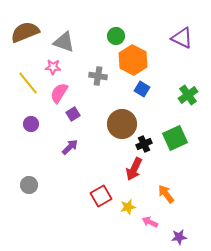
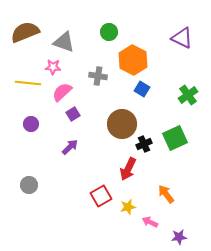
green circle: moved 7 px left, 4 px up
yellow line: rotated 45 degrees counterclockwise
pink semicircle: moved 3 px right, 1 px up; rotated 15 degrees clockwise
red arrow: moved 6 px left
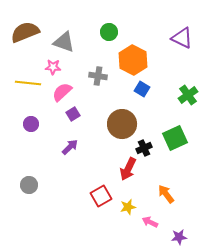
black cross: moved 4 px down
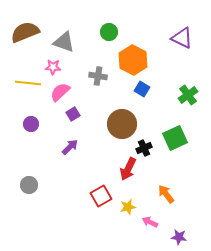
pink semicircle: moved 2 px left
purple star: rotated 14 degrees clockwise
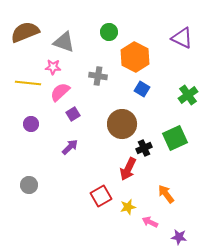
orange hexagon: moved 2 px right, 3 px up
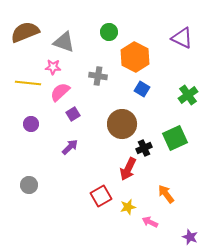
purple star: moved 11 px right; rotated 14 degrees clockwise
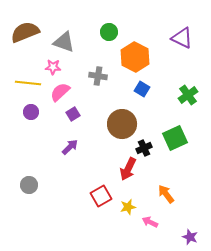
purple circle: moved 12 px up
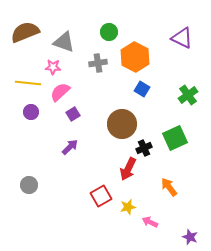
gray cross: moved 13 px up; rotated 18 degrees counterclockwise
orange arrow: moved 3 px right, 7 px up
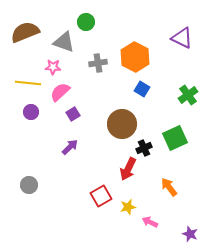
green circle: moved 23 px left, 10 px up
purple star: moved 3 px up
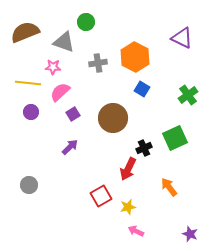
brown circle: moved 9 px left, 6 px up
pink arrow: moved 14 px left, 9 px down
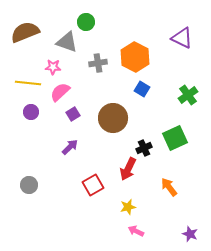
gray triangle: moved 3 px right
red square: moved 8 px left, 11 px up
